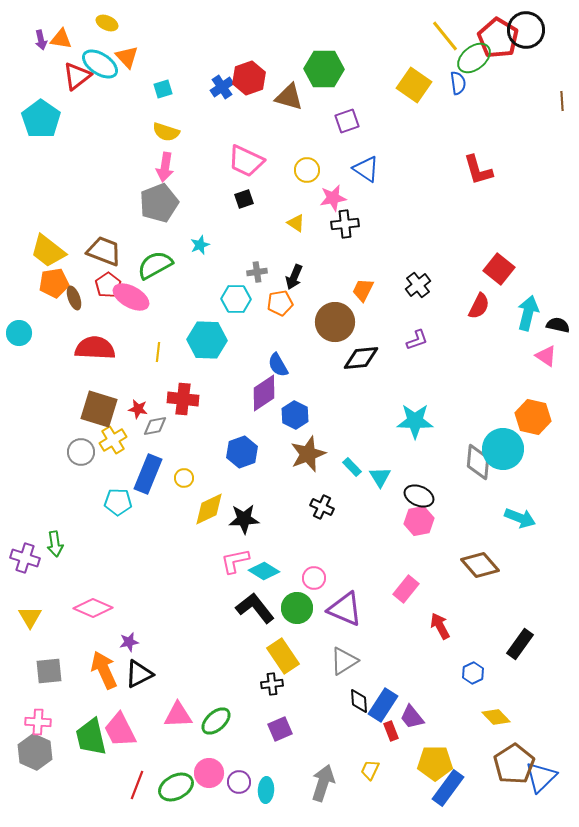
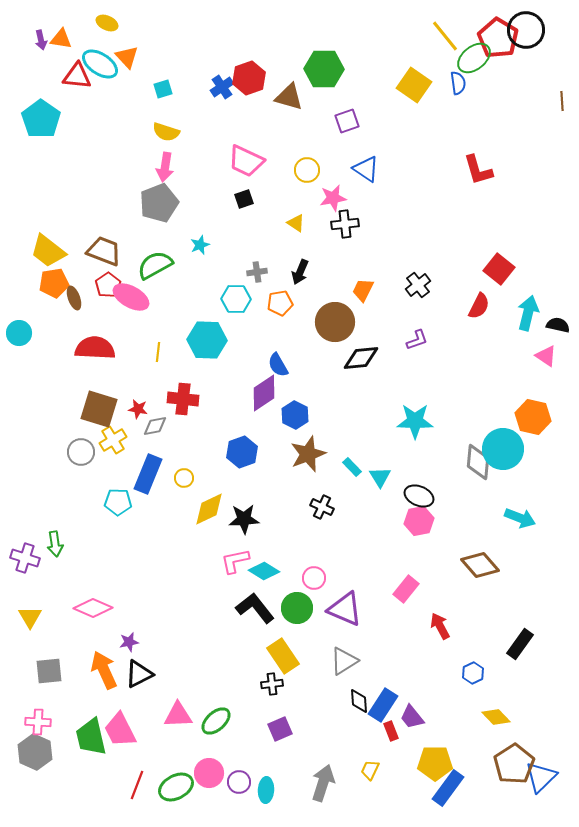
red triangle at (77, 76): rotated 44 degrees clockwise
black arrow at (294, 277): moved 6 px right, 5 px up
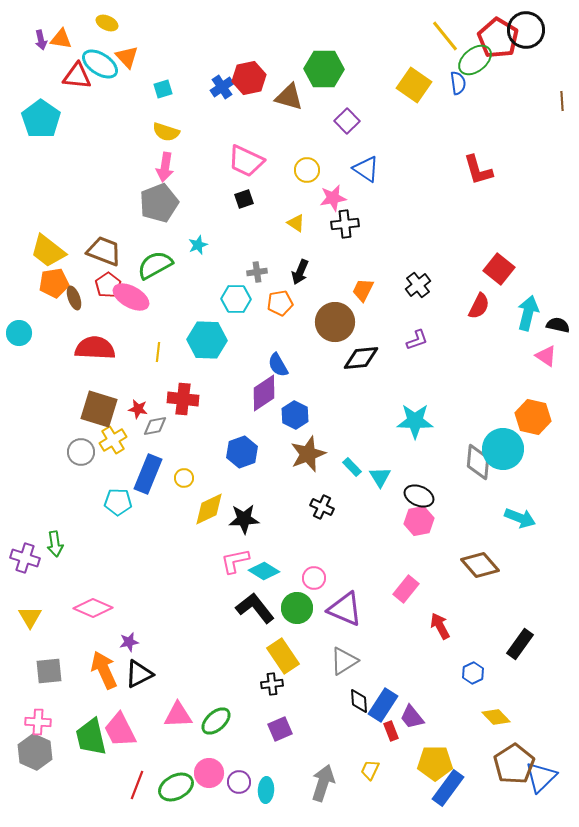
green ellipse at (474, 58): moved 1 px right, 2 px down
red hexagon at (249, 78): rotated 8 degrees clockwise
purple square at (347, 121): rotated 25 degrees counterclockwise
cyan star at (200, 245): moved 2 px left
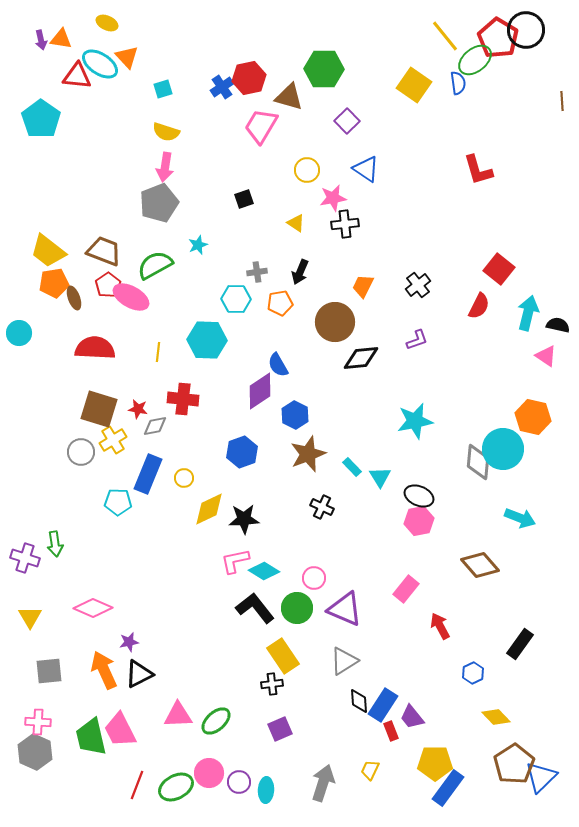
pink trapezoid at (246, 161): moved 15 px right, 35 px up; rotated 96 degrees clockwise
orange trapezoid at (363, 290): moved 4 px up
purple diamond at (264, 393): moved 4 px left, 2 px up
cyan star at (415, 421): rotated 12 degrees counterclockwise
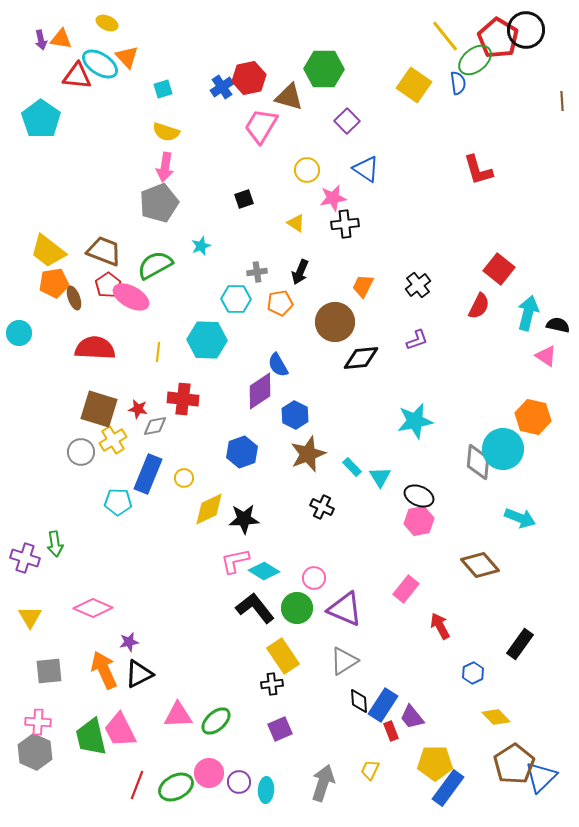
cyan star at (198, 245): moved 3 px right, 1 px down
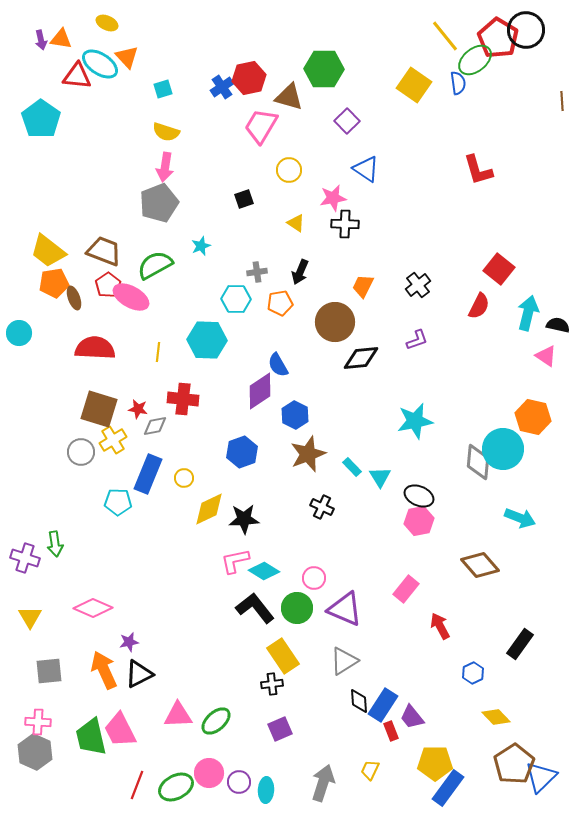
yellow circle at (307, 170): moved 18 px left
black cross at (345, 224): rotated 8 degrees clockwise
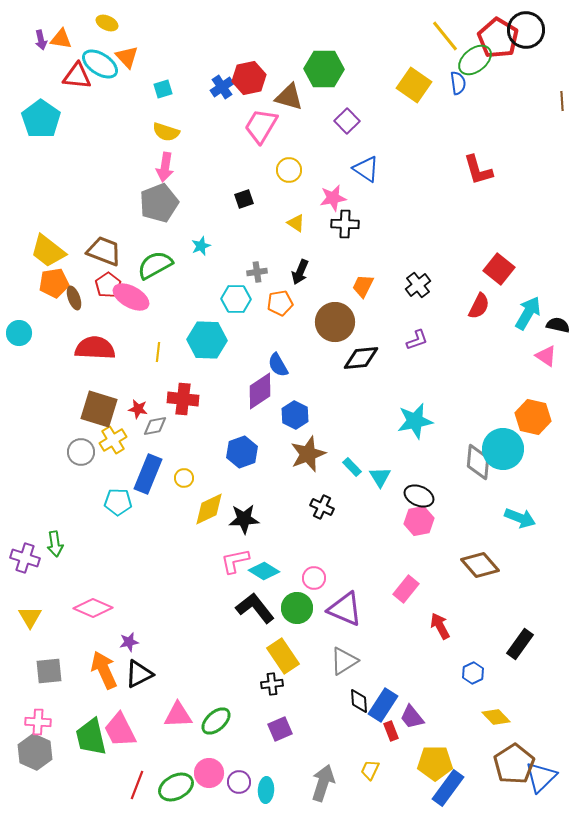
cyan arrow at (528, 313): rotated 16 degrees clockwise
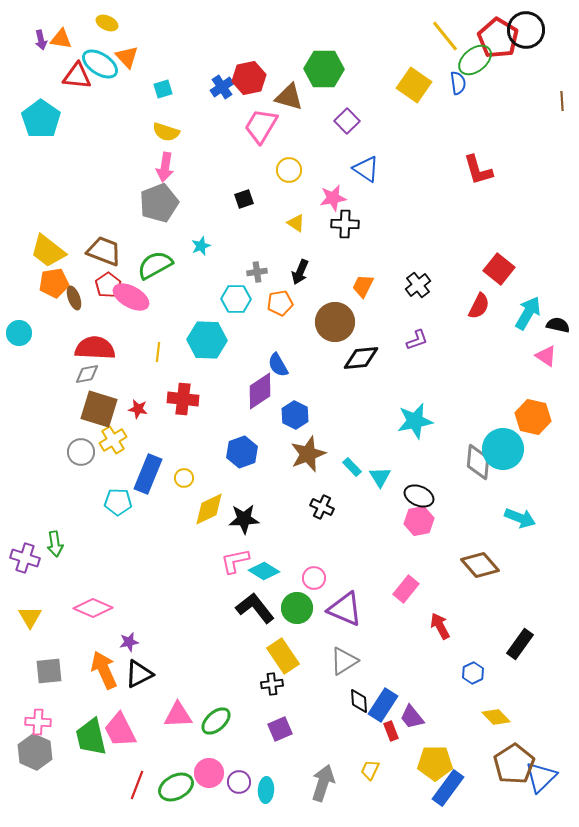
gray diamond at (155, 426): moved 68 px left, 52 px up
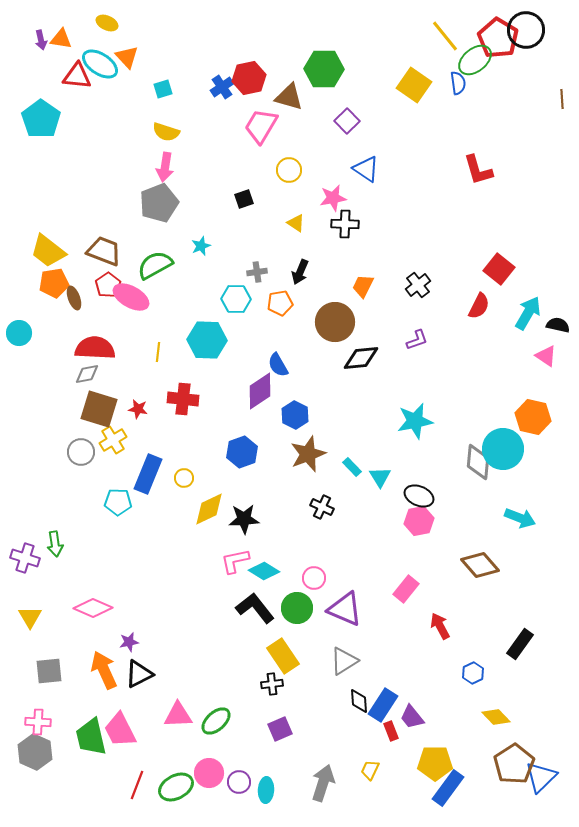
brown line at (562, 101): moved 2 px up
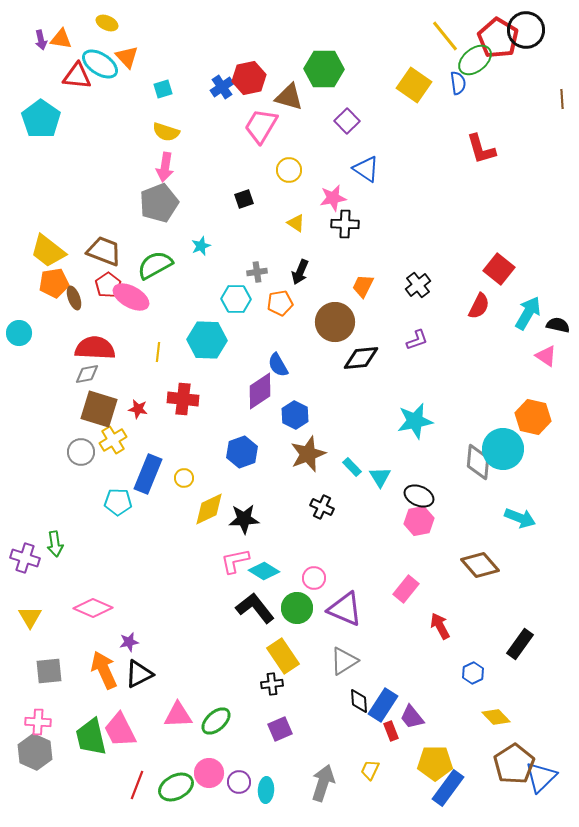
red L-shape at (478, 170): moved 3 px right, 21 px up
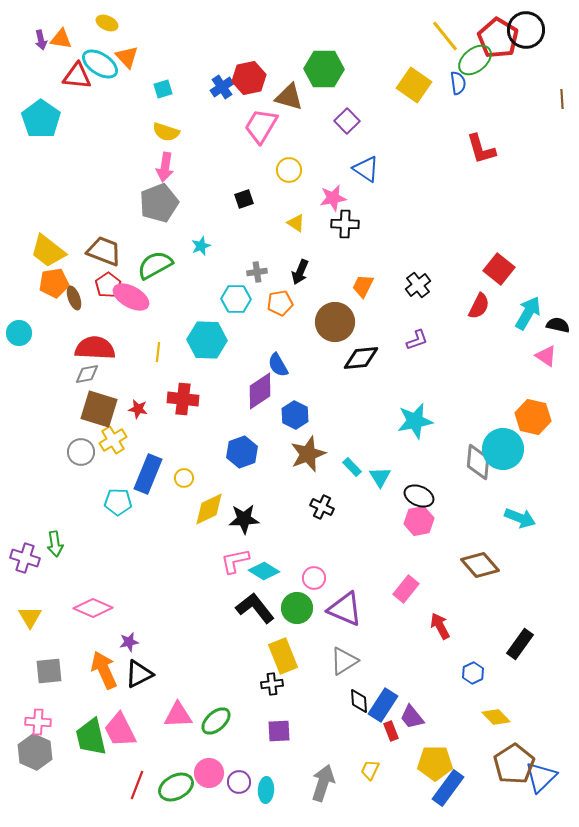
yellow rectangle at (283, 656): rotated 12 degrees clockwise
purple square at (280, 729): moved 1 px left, 2 px down; rotated 20 degrees clockwise
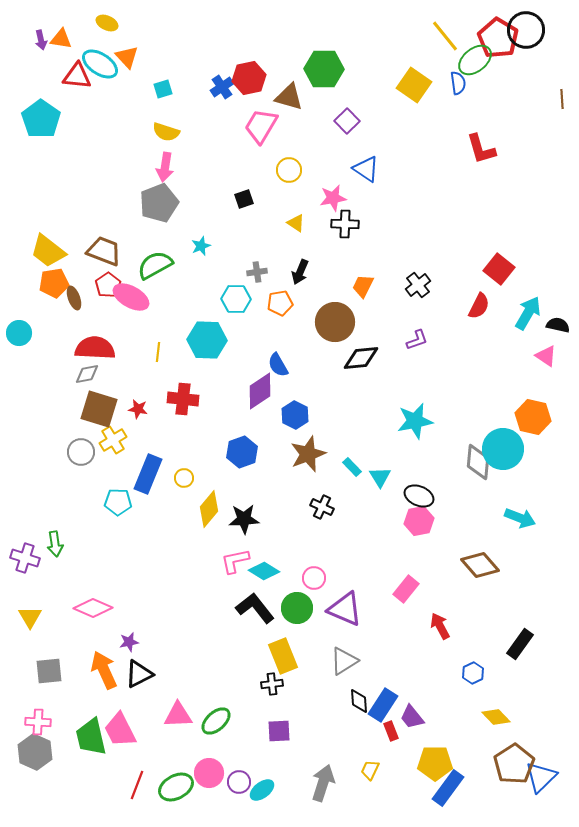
yellow diamond at (209, 509): rotated 24 degrees counterclockwise
cyan ellipse at (266, 790): moved 4 px left; rotated 50 degrees clockwise
